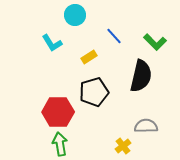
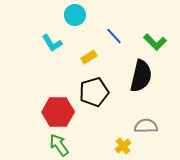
green arrow: moved 1 px left, 1 px down; rotated 25 degrees counterclockwise
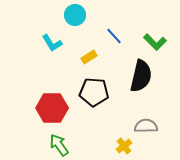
black pentagon: rotated 20 degrees clockwise
red hexagon: moved 6 px left, 4 px up
yellow cross: moved 1 px right
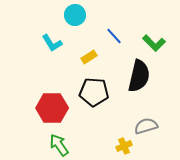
green L-shape: moved 1 px left, 1 px down
black semicircle: moved 2 px left
gray semicircle: rotated 15 degrees counterclockwise
yellow cross: rotated 14 degrees clockwise
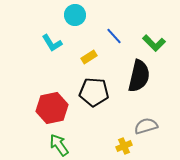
red hexagon: rotated 12 degrees counterclockwise
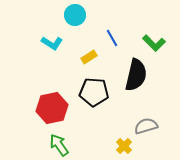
blue line: moved 2 px left, 2 px down; rotated 12 degrees clockwise
cyan L-shape: rotated 25 degrees counterclockwise
black semicircle: moved 3 px left, 1 px up
yellow cross: rotated 21 degrees counterclockwise
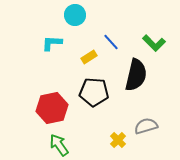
blue line: moved 1 px left, 4 px down; rotated 12 degrees counterclockwise
cyan L-shape: rotated 150 degrees clockwise
yellow cross: moved 6 px left, 6 px up
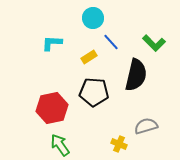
cyan circle: moved 18 px right, 3 px down
yellow cross: moved 1 px right, 4 px down; rotated 21 degrees counterclockwise
green arrow: moved 1 px right
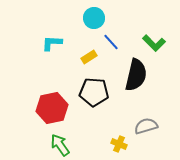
cyan circle: moved 1 px right
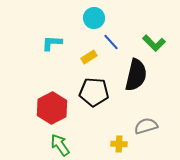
red hexagon: rotated 16 degrees counterclockwise
yellow cross: rotated 21 degrees counterclockwise
